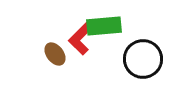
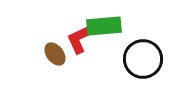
red L-shape: rotated 20 degrees clockwise
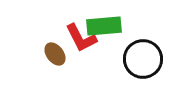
red L-shape: rotated 92 degrees counterclockwise
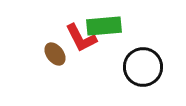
black circle: moved 8 px down
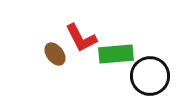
green rectangle: moved 12 px right, 28 px down
black circle: moved 7 px right, 9 px down
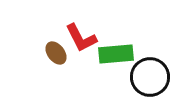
brown ellipse: moved 1 px right, 1 px up
black circle: moved 1 px down
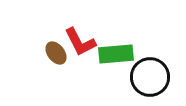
red L-shape: moved 1 px left, 4 px down
